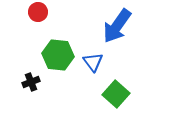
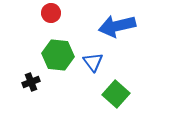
red circle: moved 13 px right, 1 px down
blue arrow: rotated 42 degrees clockwise
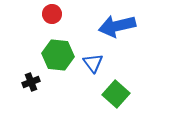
red circle: moved 1 px right, 1 px down
blue triangle: moved 1 px down
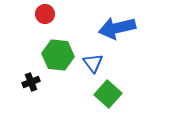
red circle: moved 7 px left
blue arrow: moved 2 px down
green square: moved 8 px left
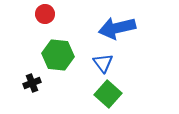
blue triangle: moved 10 px right
black cross: moved 1 px right, 1 px down
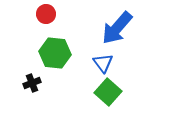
red circle: moved 1 px right
blue arrow: rotated 36 degrees counterclockwise
green hexagon: moved 3 px left, 2 px up
green square: moved 2 px up
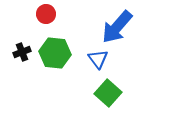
blue arrow: moved 1 px up
blue triangle: moved 5 px left, 4 px up
black cross: moved 10 px left, 31 px up
green square: moved 1 px down
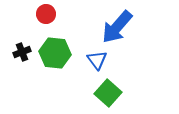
blue triangle: moved 1 px left, 1 px down
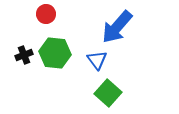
black cross: moved 2 px right, 3 px down
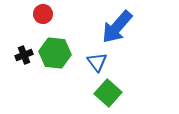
red circle: moved 3 px left
blue triangle: moved 2 px down
